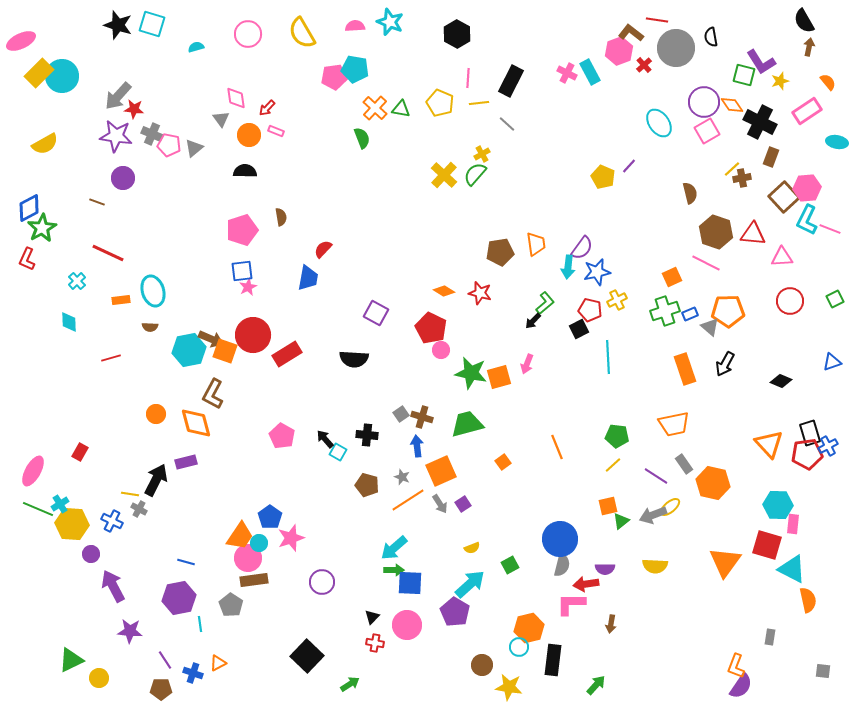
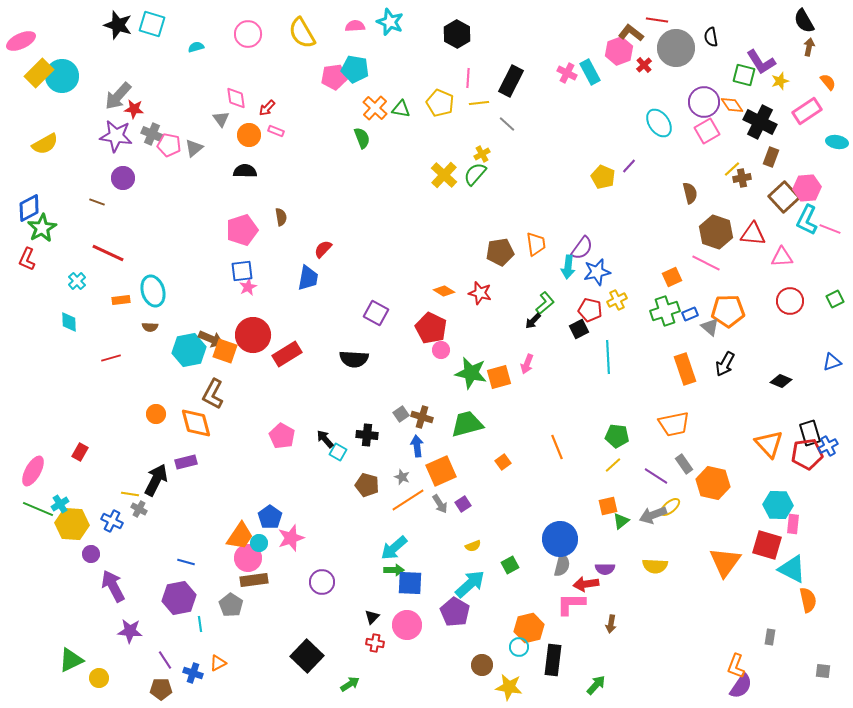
yellow semicircle at (472, 548): moved 1 px right, 2 px up
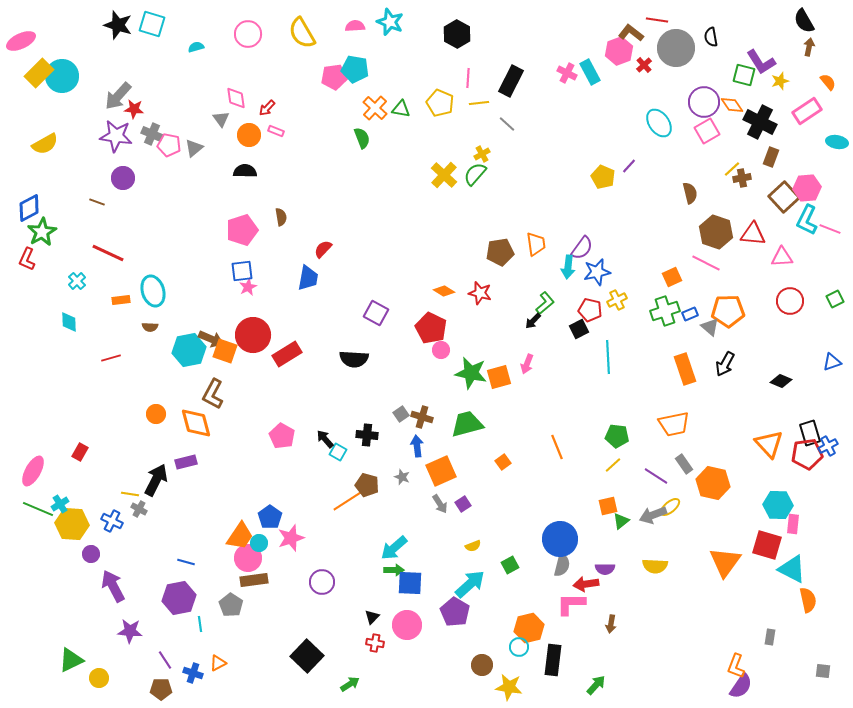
green star at (42, 228): moved 4 px down
orange line at (408, 500): moved 59 px left
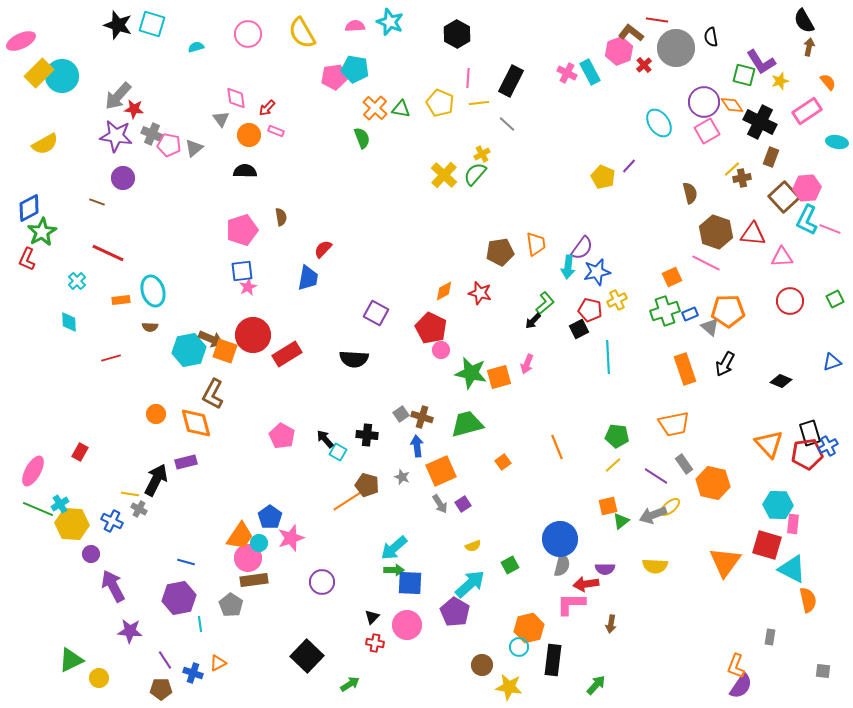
orange diamond at (444, 291): rotated 60 degrees counterclockwise
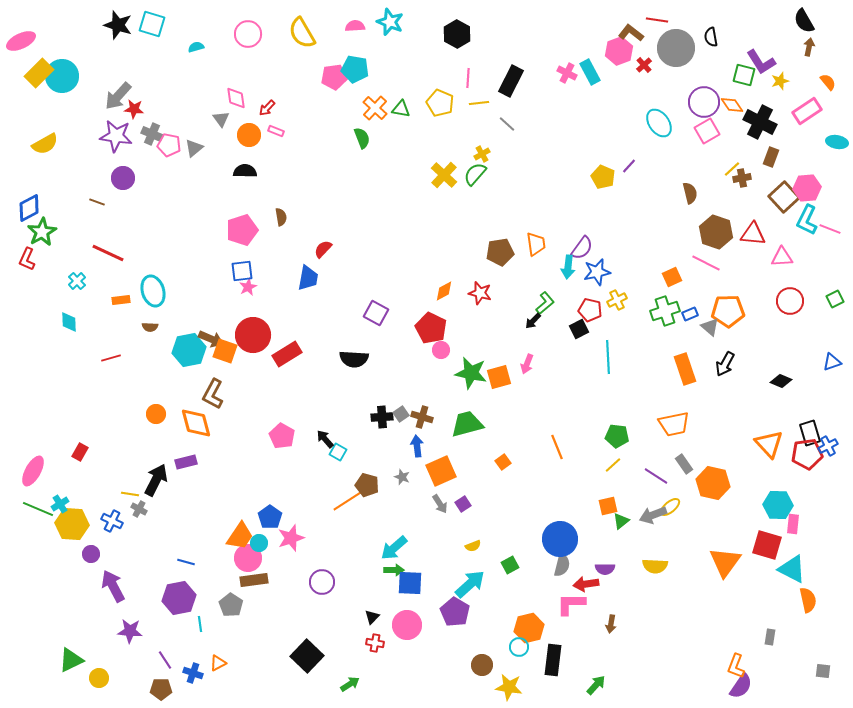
black cross at (367, 435): moved 15 px right, 18 px up; rotated 10 degrees counterclockwise
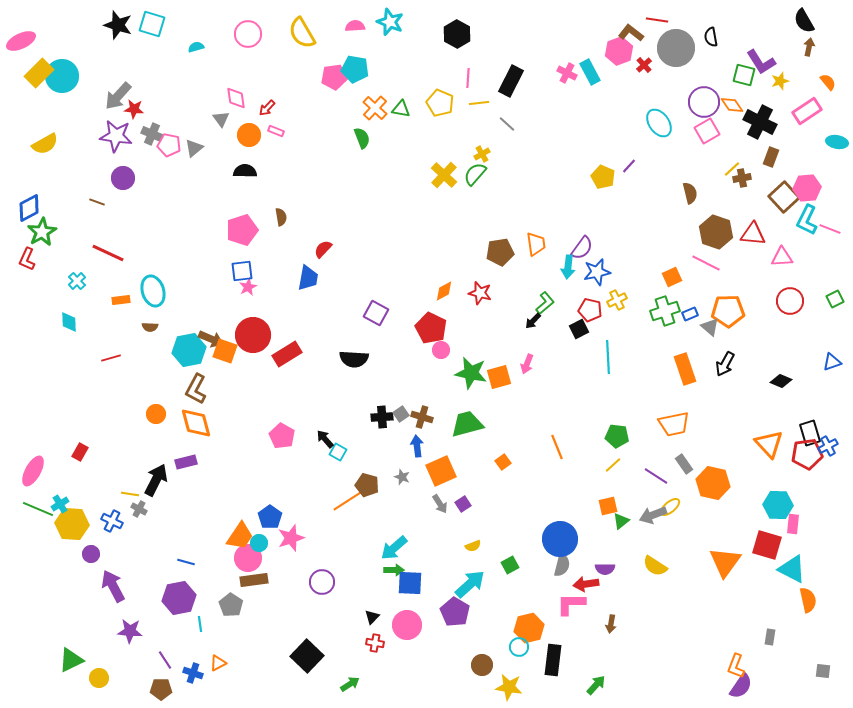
brown L-shape at (213, 394): moved 17 px left, 5 px up
yellow semicircle at (655, 566): rotated 30 degrees clockwise
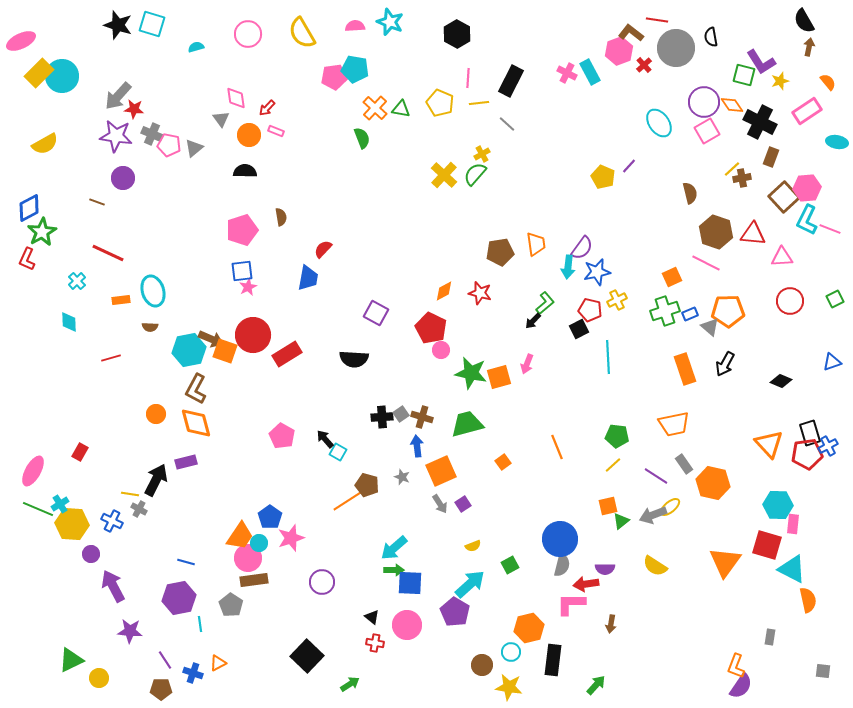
black triangle at (372, 617): rotated 35 degrees counterclockwise
cyan circle at (519, 647): moved 8 px left, 5 px down
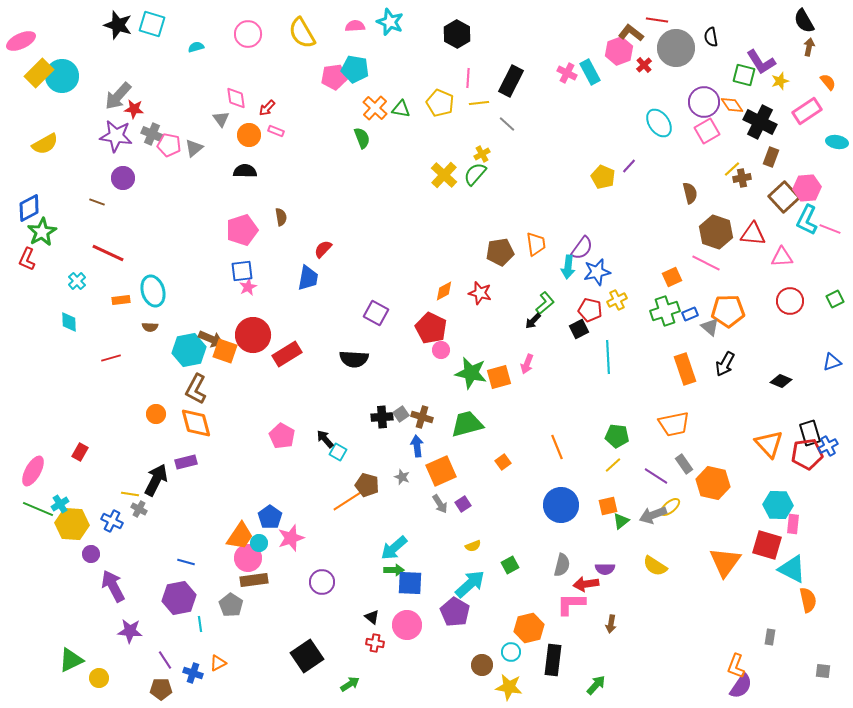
blue circle at (560, 539): moved 1 px right, 34 px up
black square at (307, 656): rotated 12 degrees clockwise
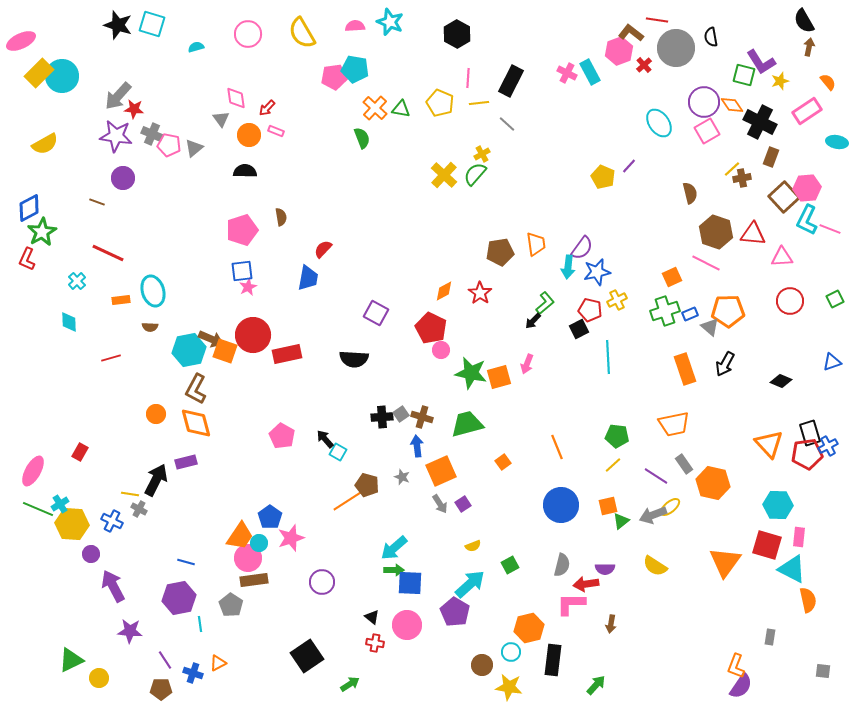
red star at (480, 293): rotated 20 degrees clockwise
red rectangle at (287, 354): rotated 20 degrees clockwise
pink rectangle at (793, 524): moved 6 px right, 13 px down
